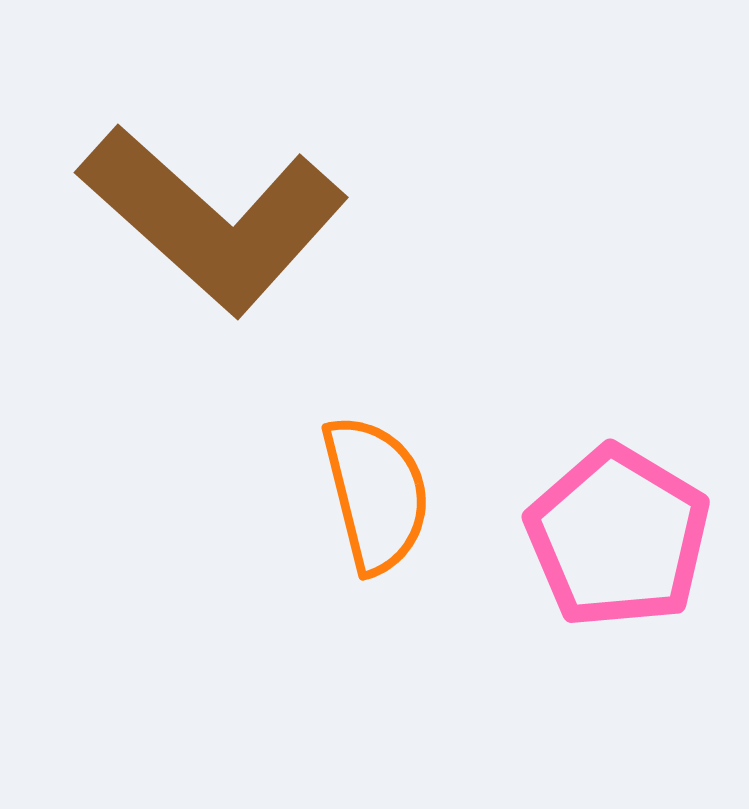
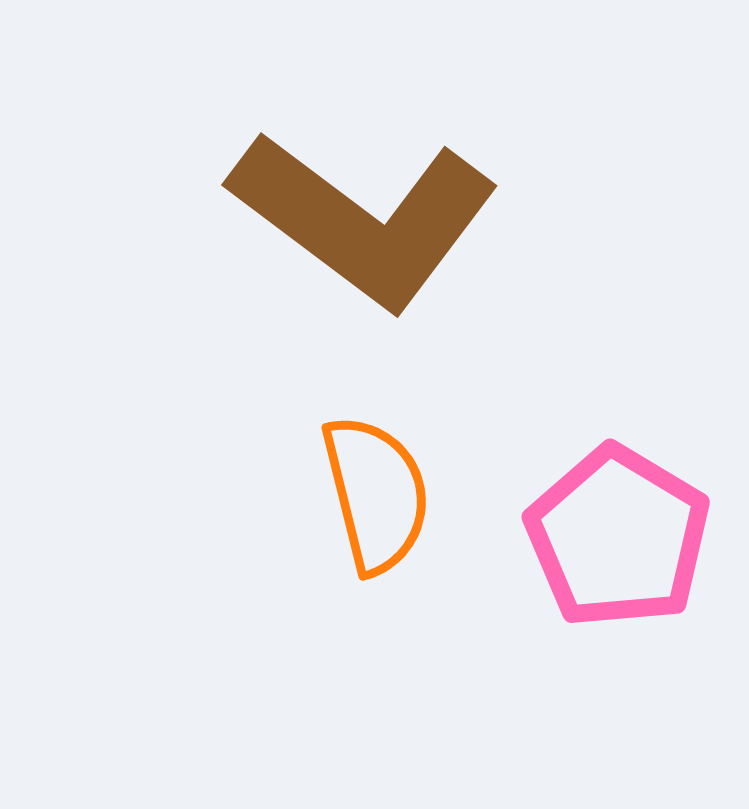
brown L-shape: moved 151 px right; rotated 5 degrees counterclockwise
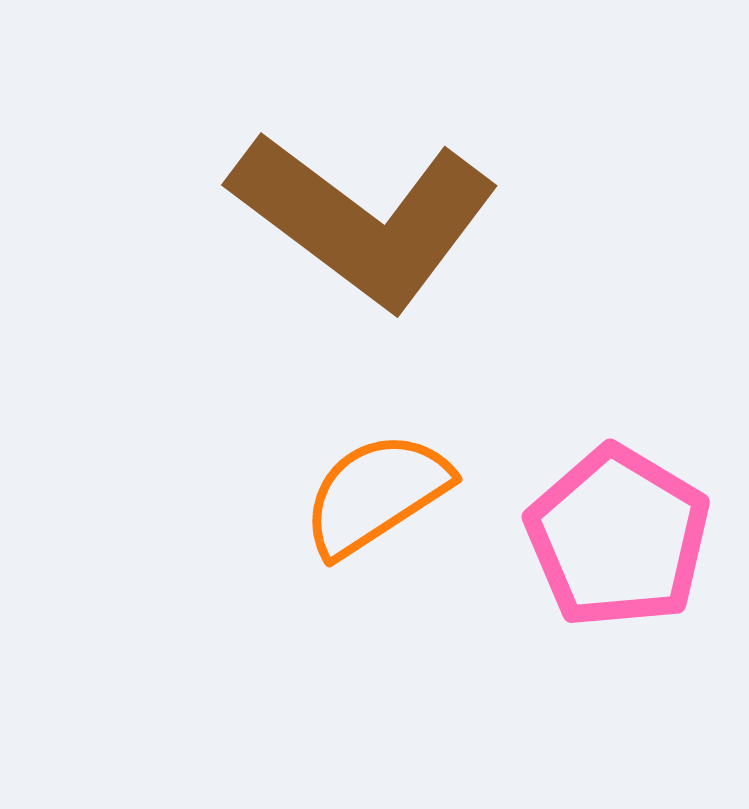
orange semicircle: rotated 109 degrees counterclockwise
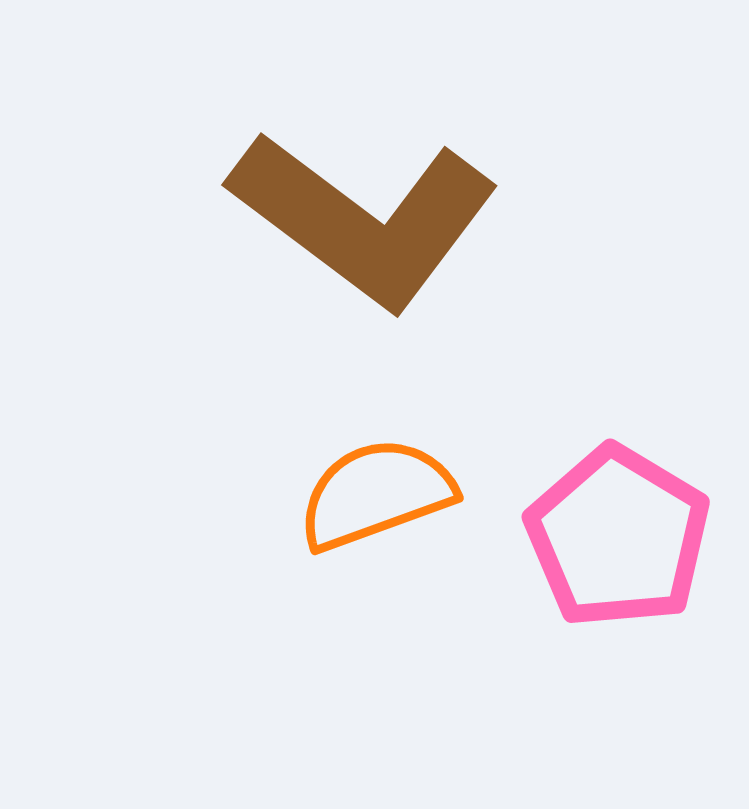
orange semicircle: rotated 13 degrees clockwise
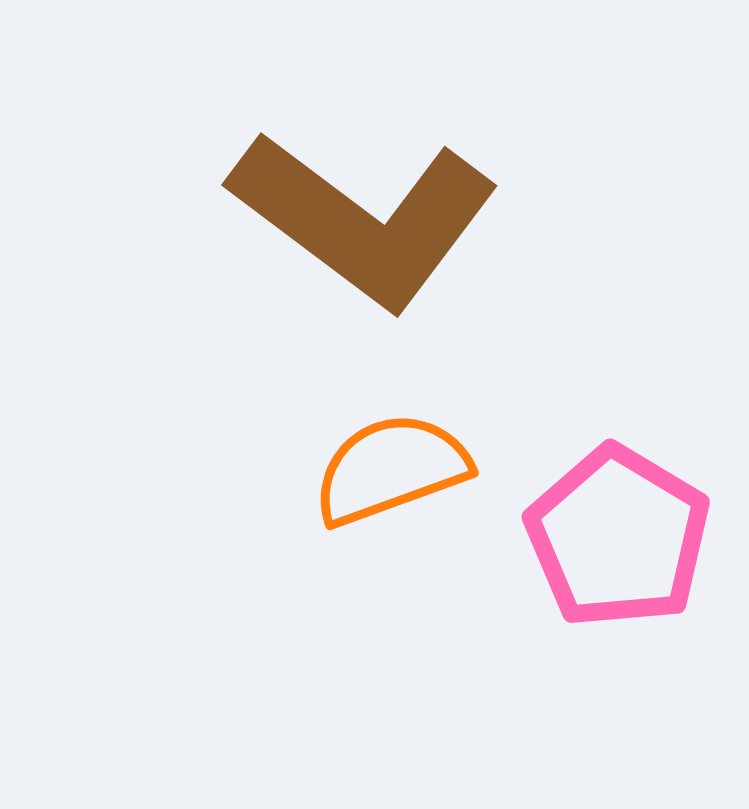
orange semicircle: moved 15 px right, 25 px up
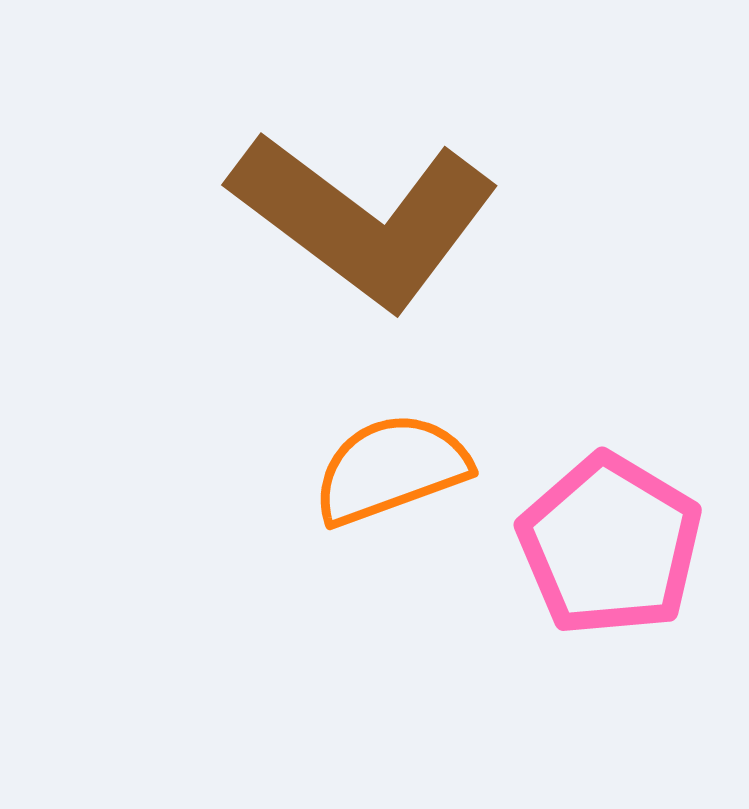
pink pentagon: moved 8 px left, 8 px down
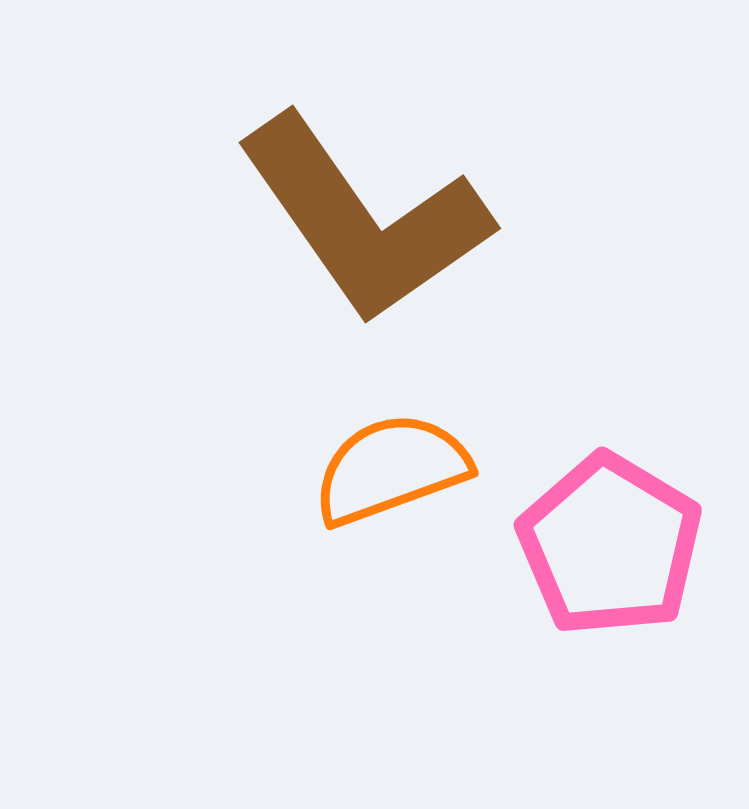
brown L-shape: rotated 18 degrees clockwise
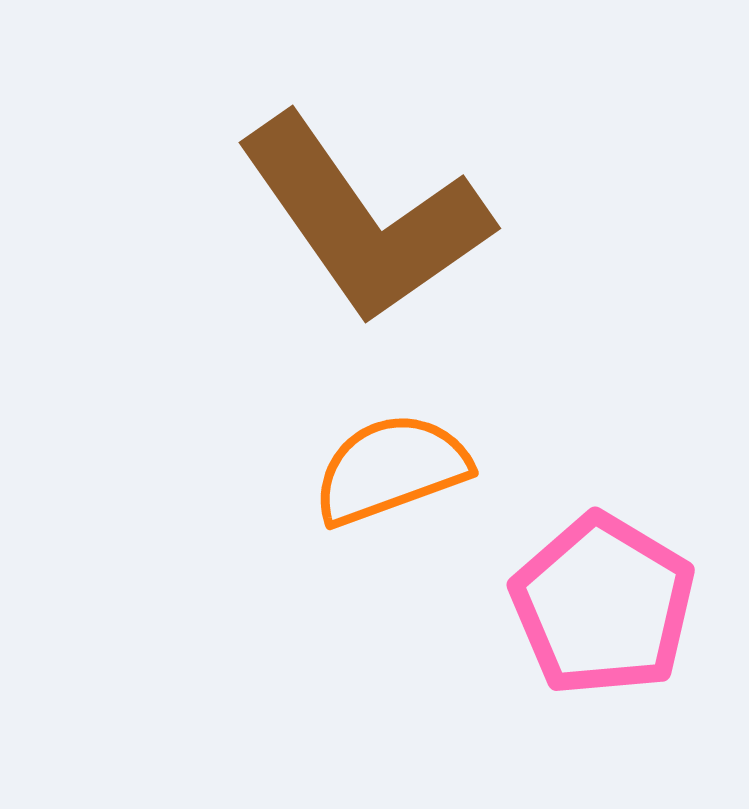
pink pentagon: moved 7 px left, 60 px down
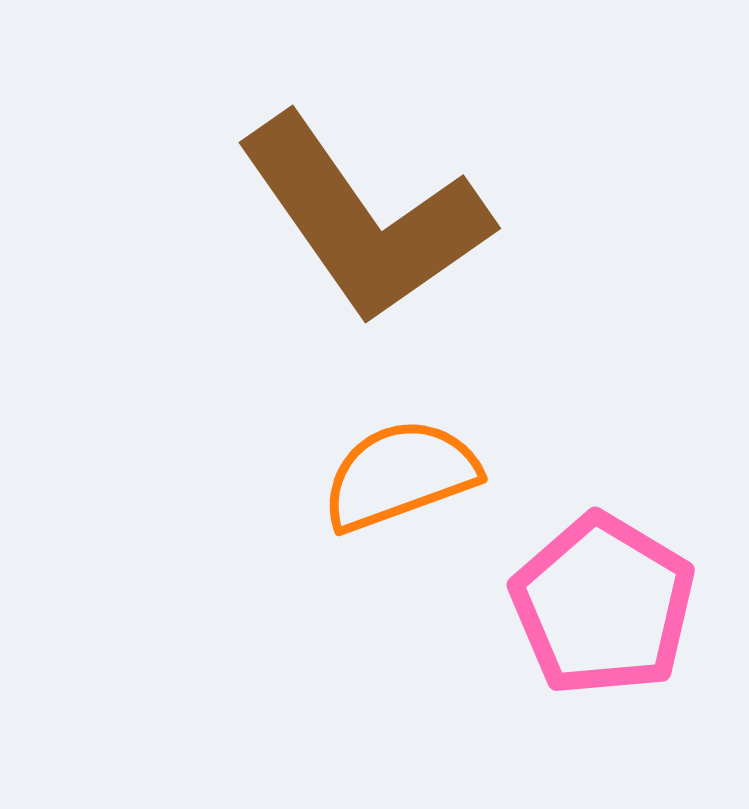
orange semicircle: moved 9 px right, 6 px down
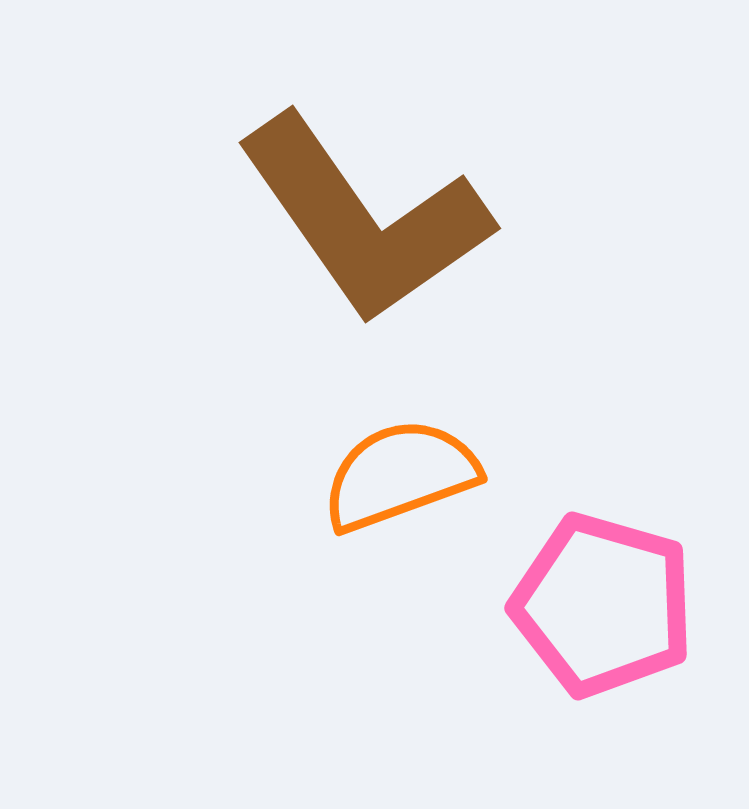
pink pentagon: rotated 15 degrees counterclockwise
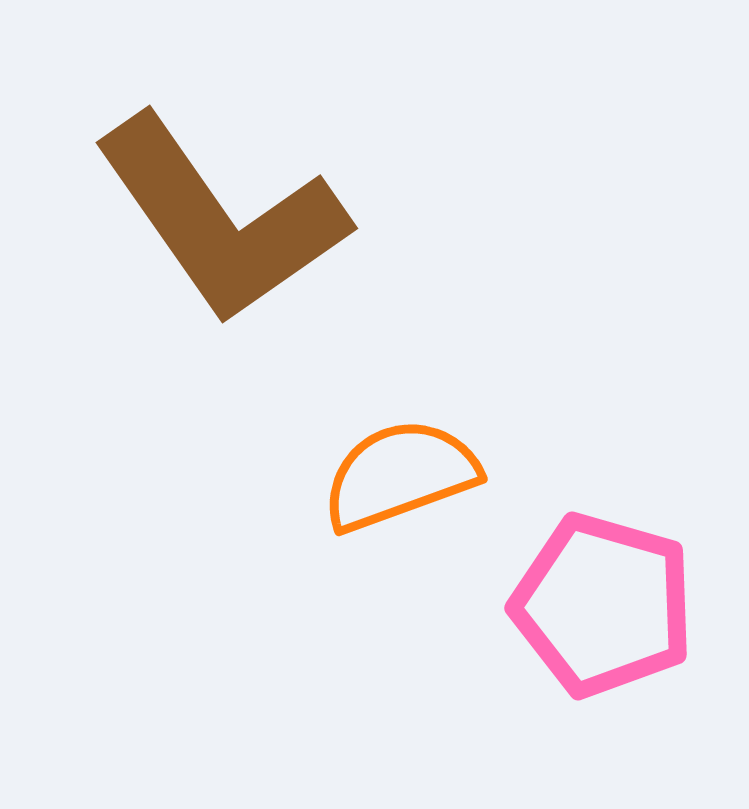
brown L-shape: moved 143 px left
